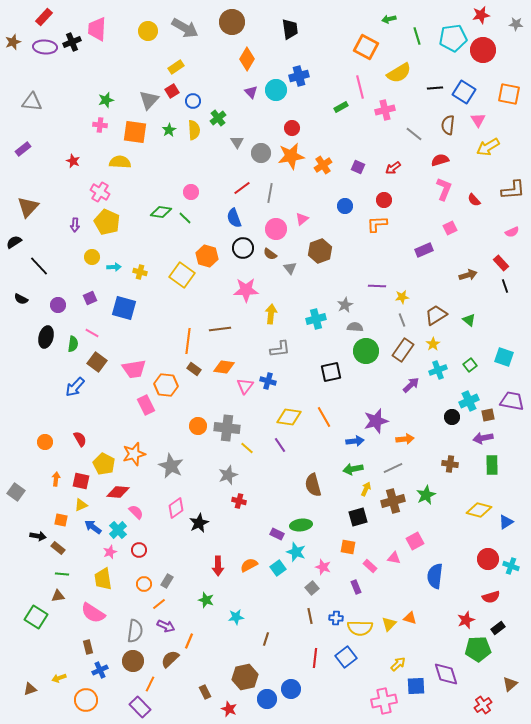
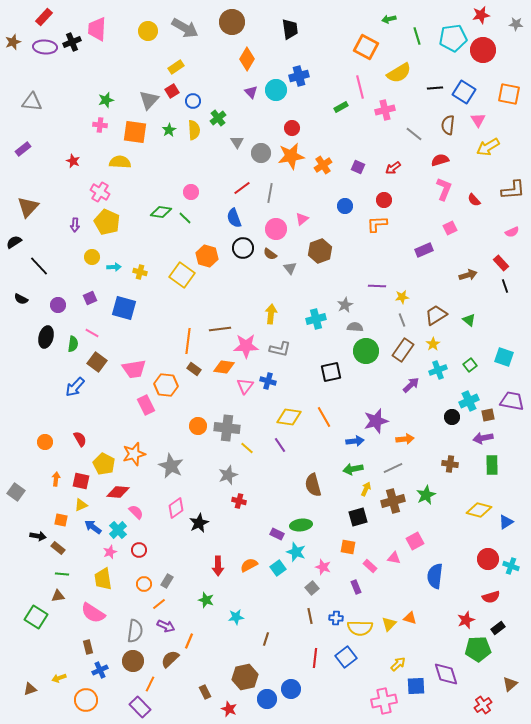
pink star at (246, 290): moved 56 px down
gray L-shape at (280, 349): rotated 20 degrees clockwise
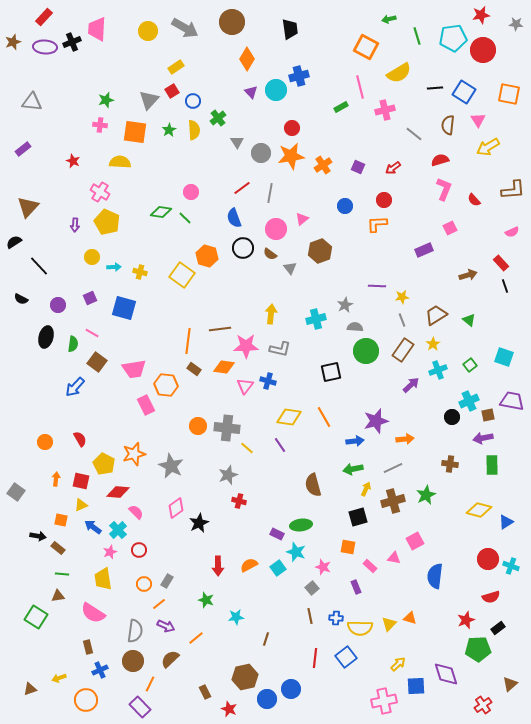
orange line at (189, 641): moved 7 px right, 3 px up; rotated 28 degrees clockwise
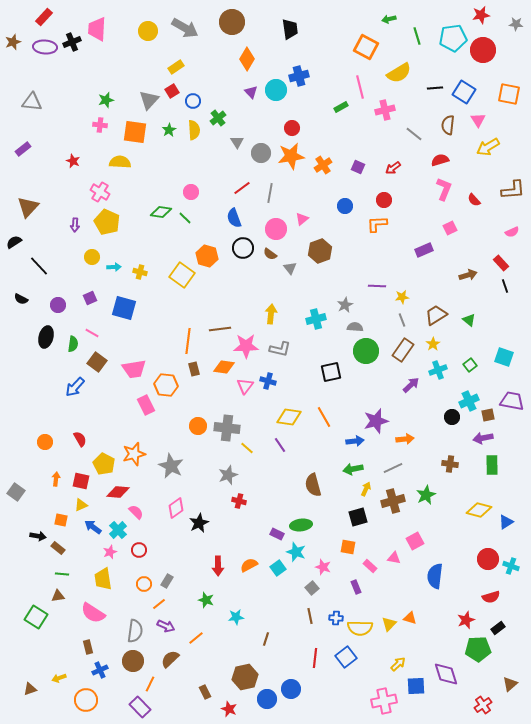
brown rectangle at (194, 369): rotated 40 degrees clockwise
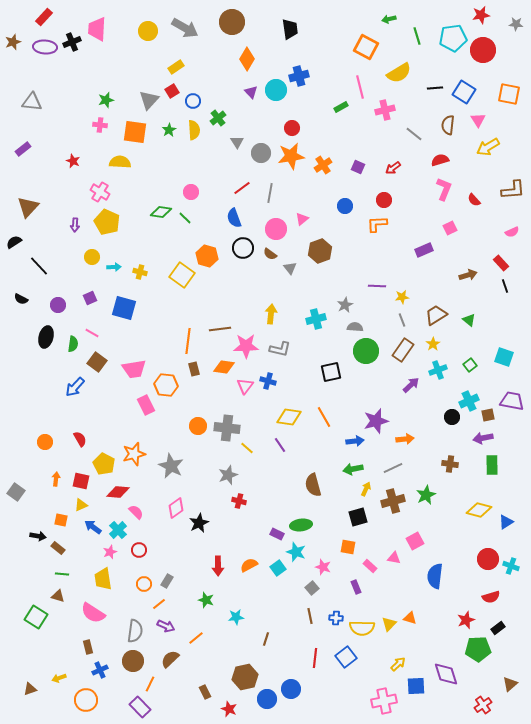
brown triangle at (58, 596): rotated 24 degrees clockwise
yellow semicircle at (360, 628): moved 2 px right
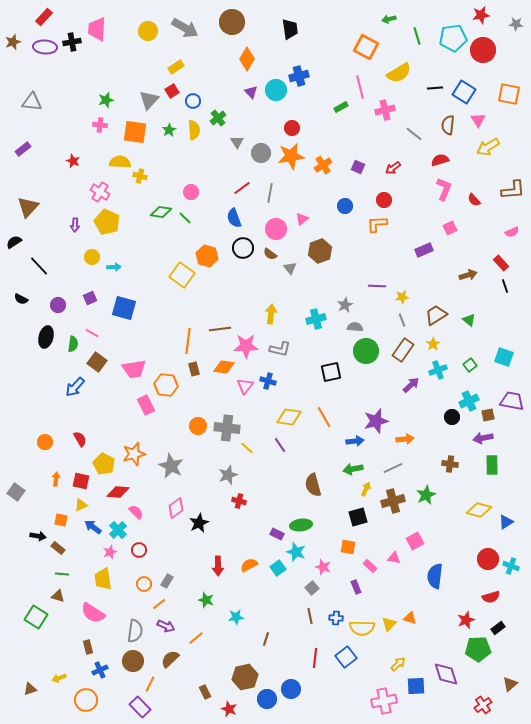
black cross at (72, 42): rotated 12 degrees clockwise
yellow cross at (140, 272): moved 96 px up
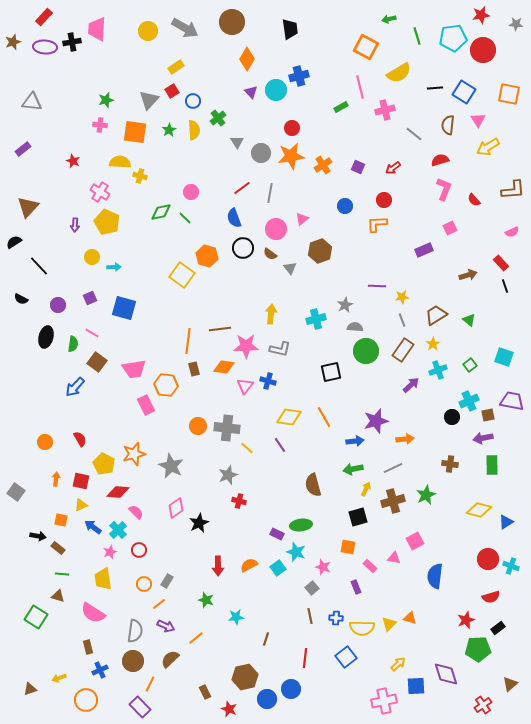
green diamond at (161, 212): rotated 20 degrees counterclockwise
red line at (315, 658): moved 10 px left
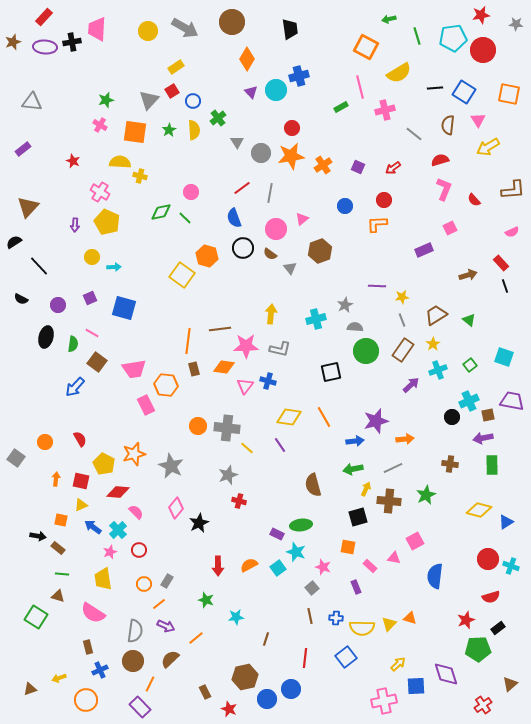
pink cross at (100, 125): rotated 24 degrees clockwise
gray square at (16, 492): moved 34 px up
brown cross at (393, 501): moved 4 px left; rotated 20 degrees clockwise
pink diamond at (176, 508): rotated 15 degrees counterclockwise
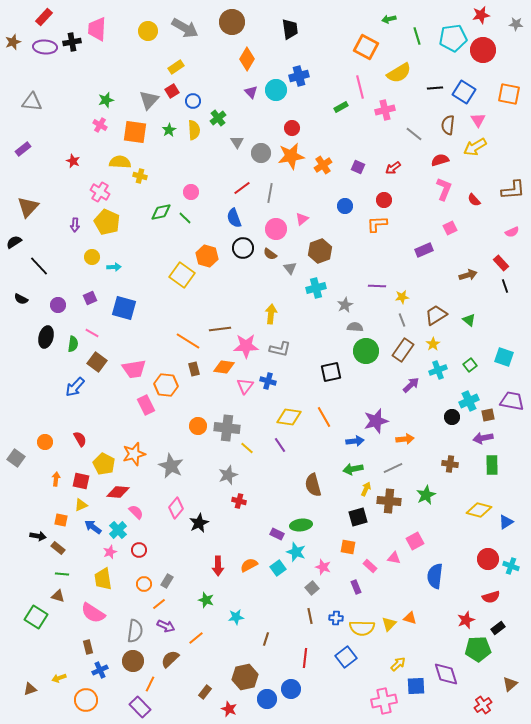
yellow arrow at (488, 147): moved 13 px left
cyan cross at (316, 319): moved 31 px up
orange line at (188, 341): rotated 65 degrees counterclockwise
brown rectangle at (205, 692): rotated 64 degrees clockwise
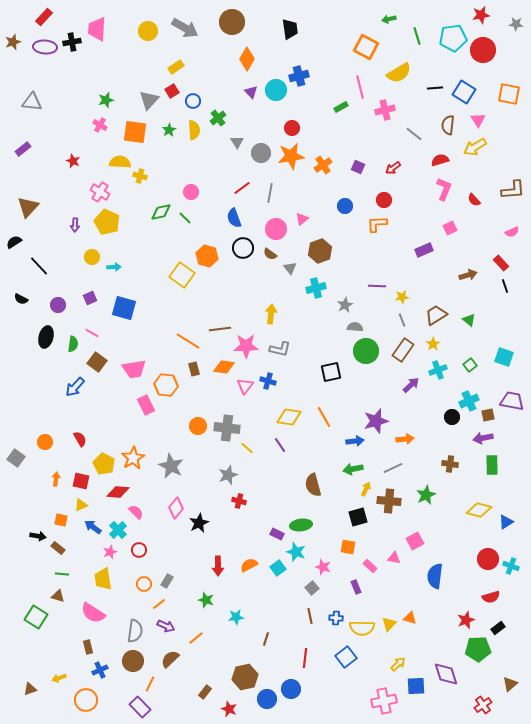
orange star at (134, 454): moved 1 px left, 4 px down; rotated 15 degrees counterclockwise
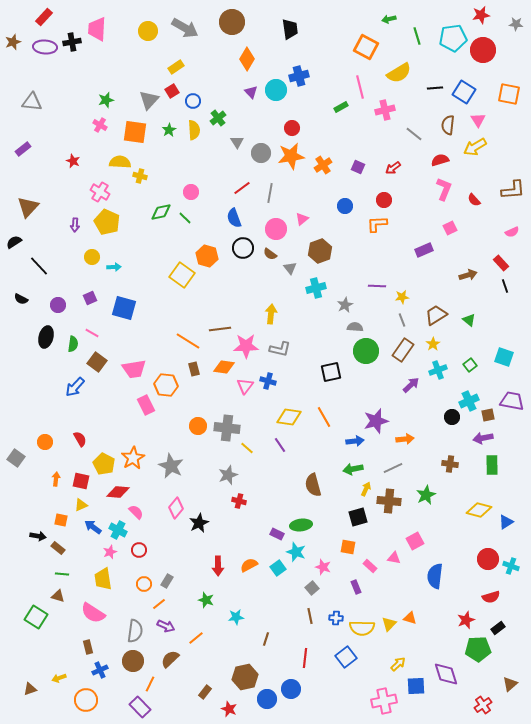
cyan cross at (118, 530): rotated 18 degrees counterclockwise
